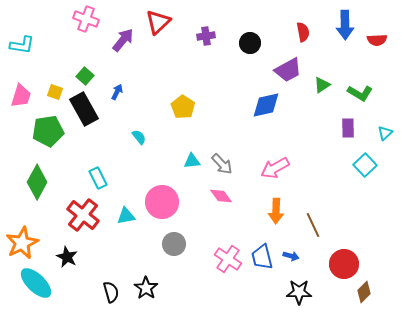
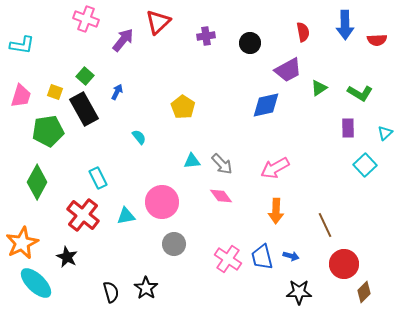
green triangle at (322, 85): moved 3 px left, 3 px down
brown line at (313, 225): moved 12 px right
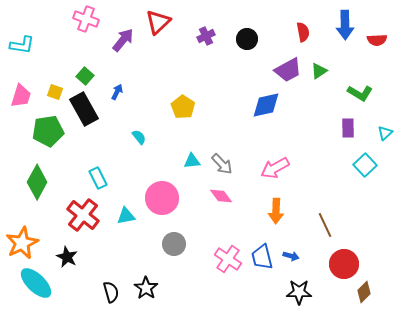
purple cross at (206, 36): rotated 18 degrees counterclockwise
black circle at (250, 43): moved 3 px left, 4 px up
green triangle at (319, 88): moved 17 px up
pink circle at (162, 202): moved 4 px up
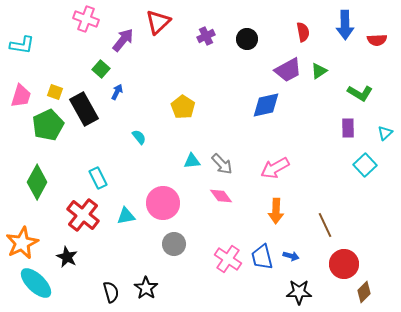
green square at (85, 76): moved 16 px right, 7 px up
green pentagon at (48, 131): moved 6 px up; rotated 16 degrees counterclockwise
pink circle at (162, 198): moved 1 px right, 5 px down
